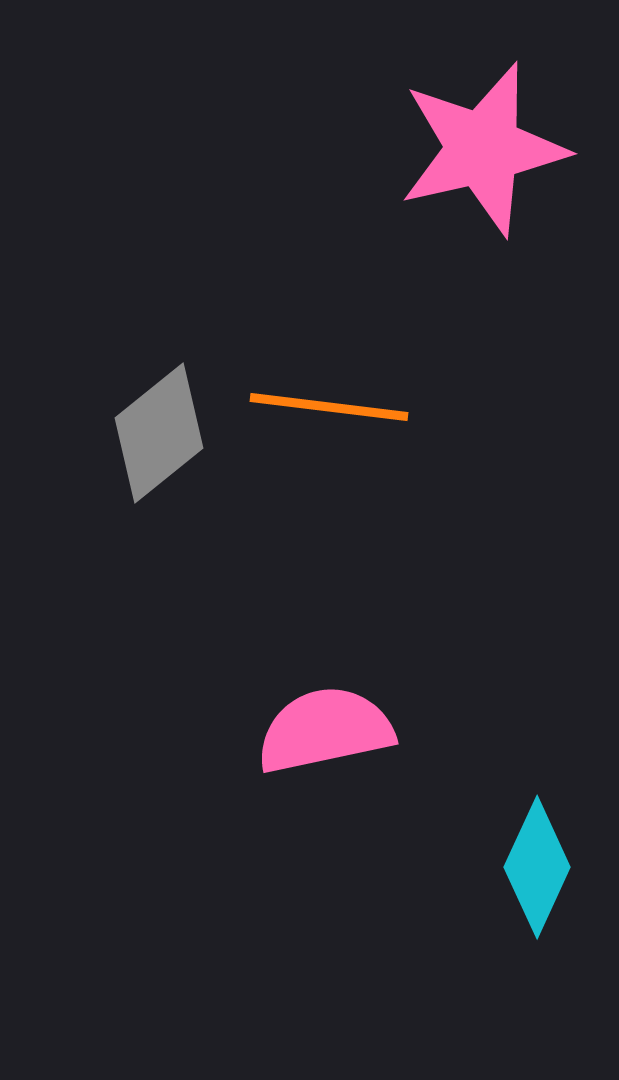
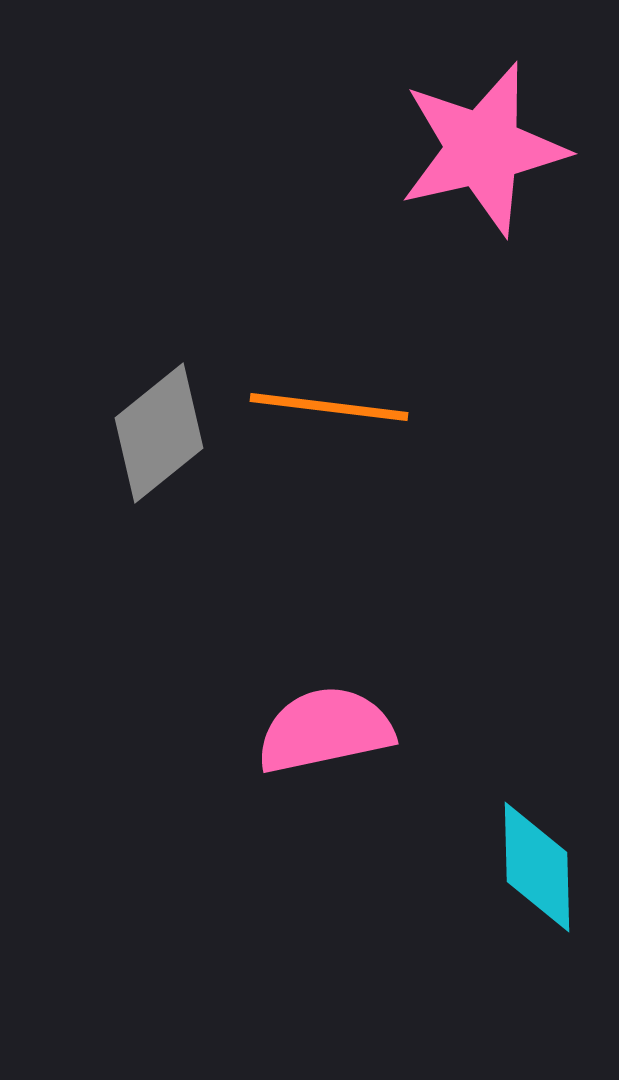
cyan diamond: rotated 26 degrees counterclockwise
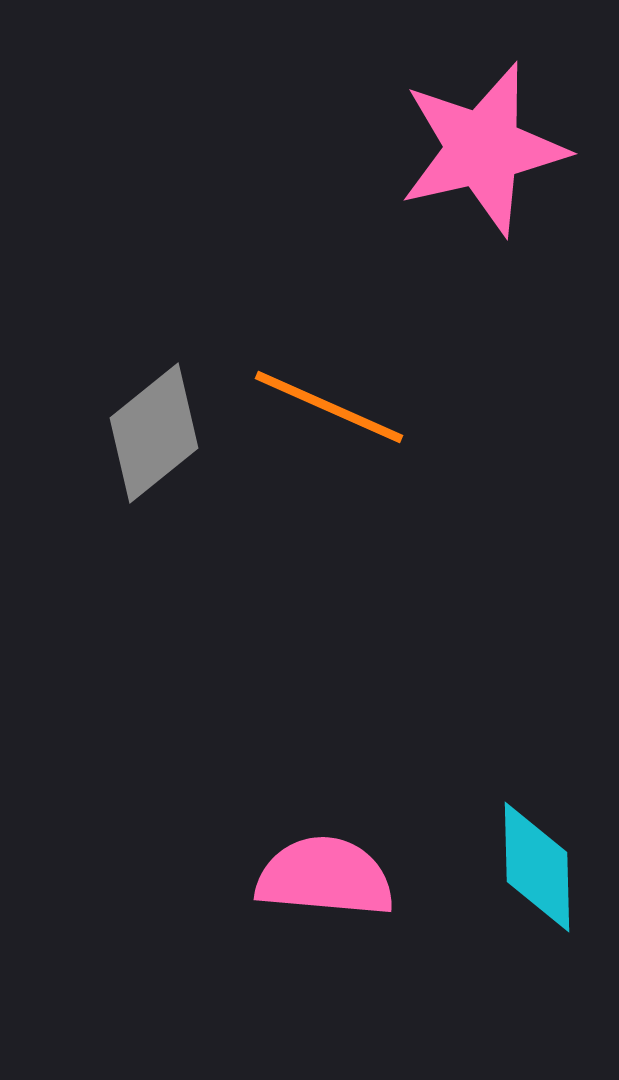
orange line: rotated 17 degrees clockwise
gray diamond: moved 5 px left
pink semicircle: moved 147 px down; rotated 17 degrees clockwise
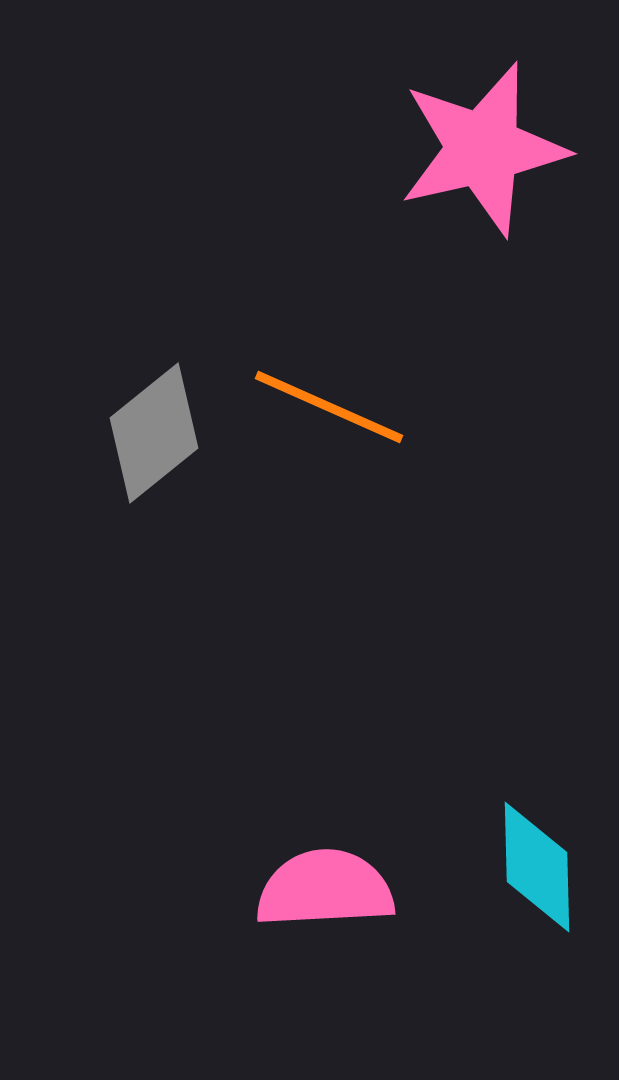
pink semicircle: moved 12 px down; rotated 8 degrees counterclockwise
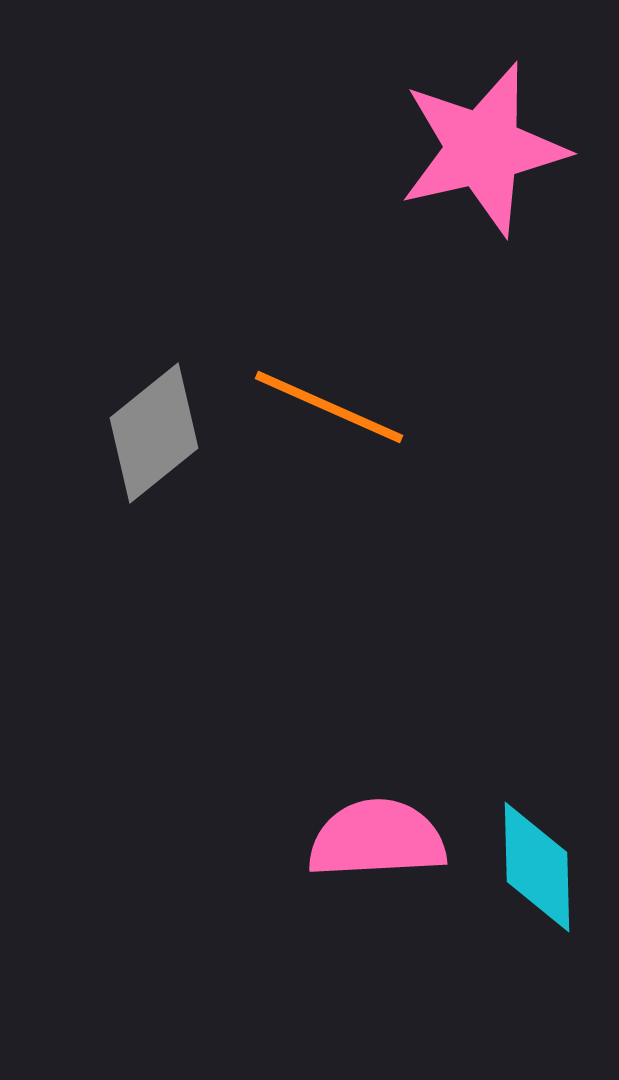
pink semicircle: moved 52 px right, 50 px up
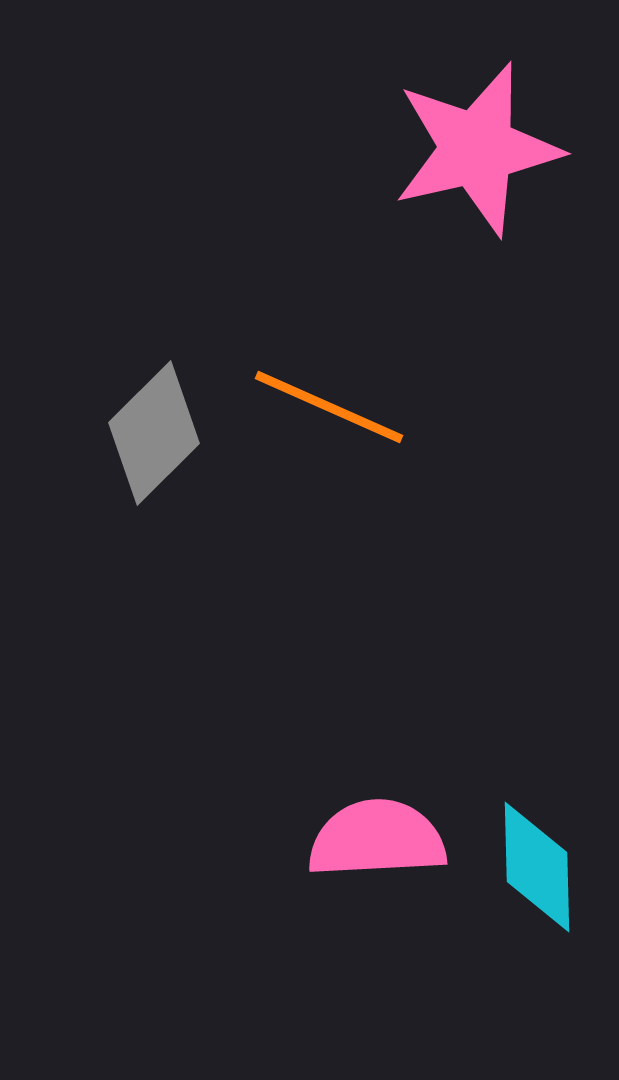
pink star: moved 6 px left
gray diamond: rotated 6 degrees counterclockwise
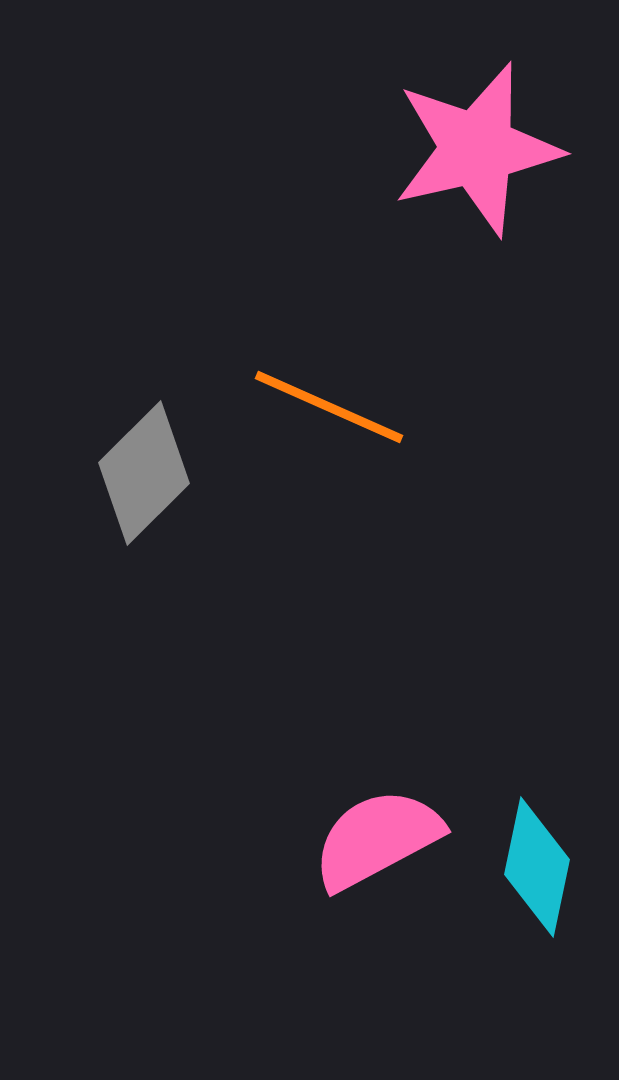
gray diamond: moved 10 px left, 40 px down
pink semicircle: rotated 25 degrees counterclockwise
cyan diamond: rotated 13 degrees clockwise
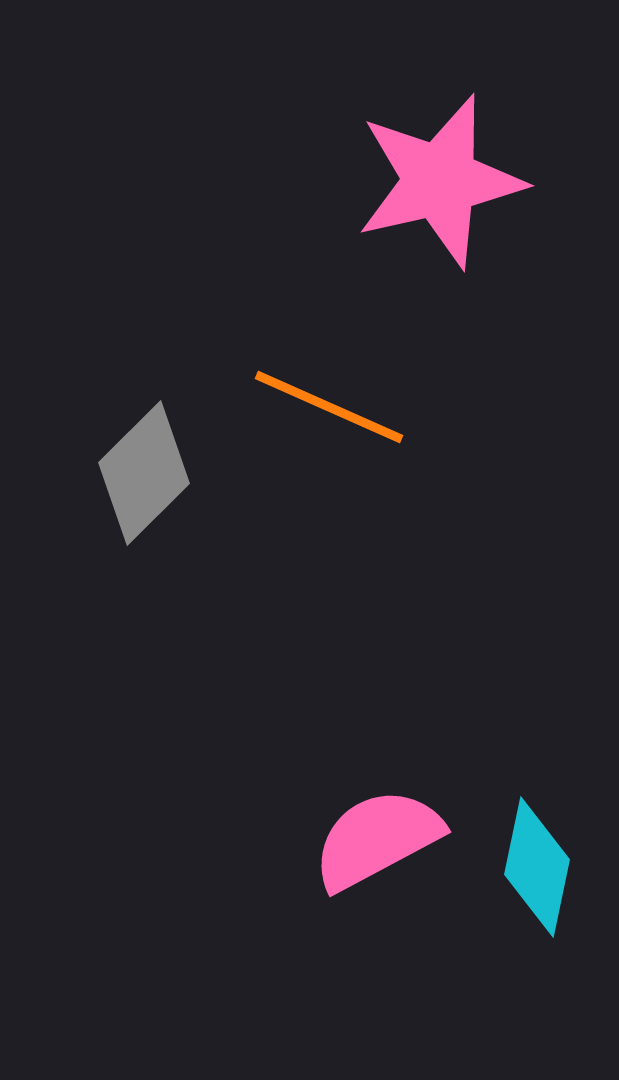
pink star: moved 37 px left, 32 px down
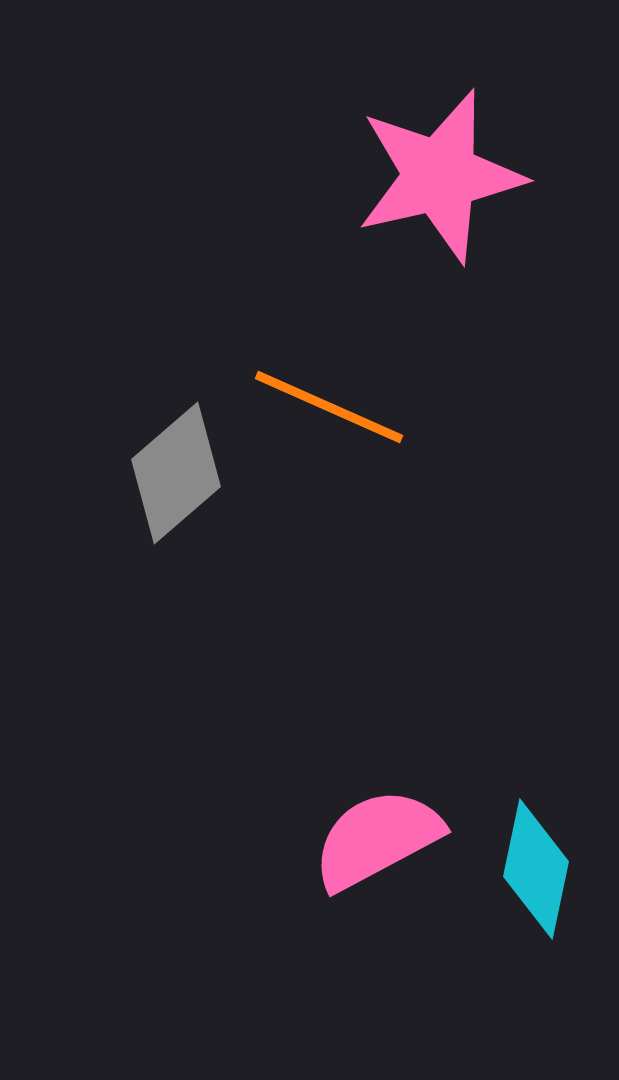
pink star: moved 5 px up
gray diamond: moved 32 px right; rotated 4 degrees clockwise
cyan diamond: moved 1 px left, 2 px down
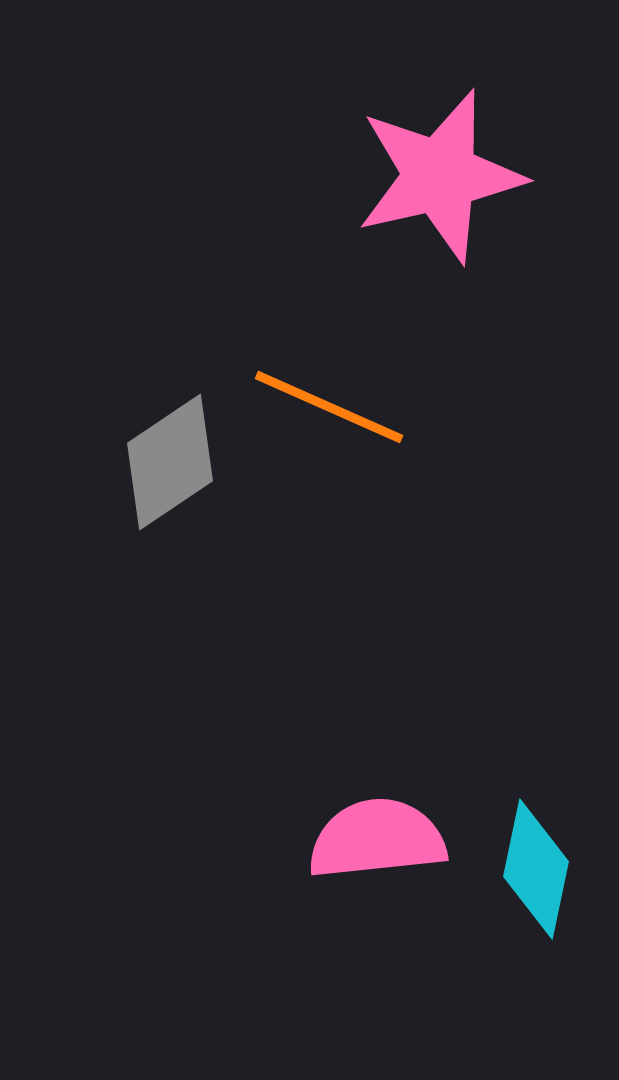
gray diamond: moved 6 px left, 11 px up; rotated 7 degrees clockwise
pink semicircle: rotated 22 degrees clockwise
